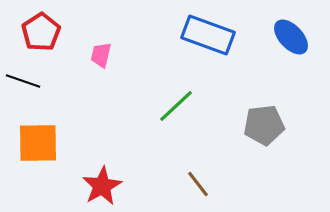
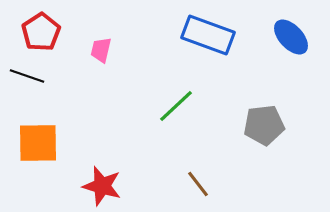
pink trapezoid: moved 5 px up
black line: moved 4 px right, 5 px up
red star: rotated 27 degrees counterclockwise
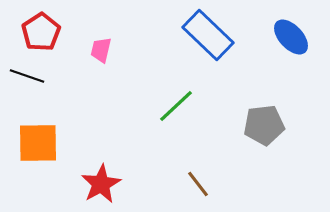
blue rectangle: rotated 24 degrees clockwise
red star: moved 1 px left, 2 px up; rotated 27 degrees clockwise
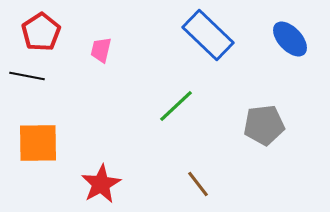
blue ellipse: moved 1 px left, 2 px down
black line: rotated 8 degrees counterclockwise
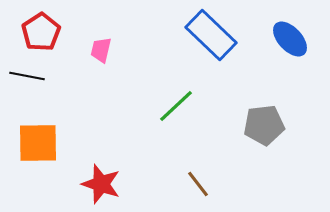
blue rectangle: moved 3 px right
red star: rotated 24 degrees counterclockwise
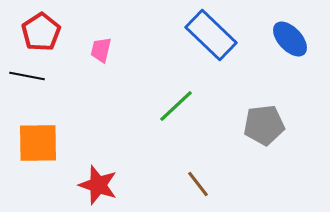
red star: moved 3 px left, 1 px down
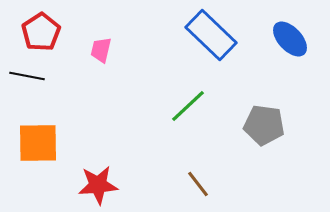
green line: moved 12 px right
gray pentagon: rotated 15 degrees clockwise
red star: rotated 24 degrees counterclockwise
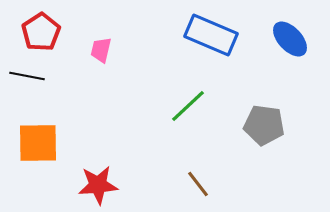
blue rectangle: rotated 21 degrees counterclockwise
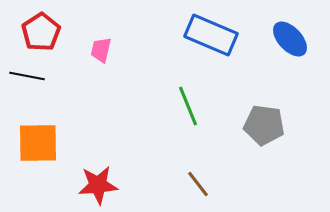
green line: rotated 69 degrees counterclockwise
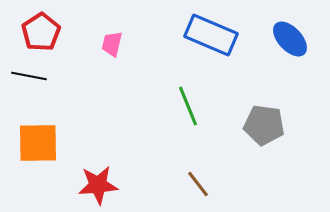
pink trapezoid: moved 11 px right, 6 px up
black line: moved 2 px right
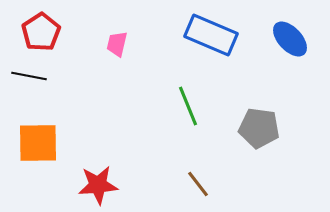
pink trapezoid: moved 5 px right
gray pentagon: moved 5 px left, 3 px down
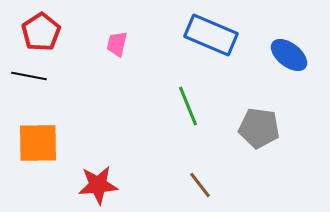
blue ellipse: moved 1 px left, 16 px down; rotated 9 degrees counterclockwise
brown line: moved 2 px right, 1 px down
